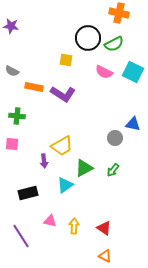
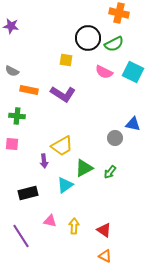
orange rectangle: moved 5 px left, 3 px down
green arrow: moved 3 px left, 2 px down
red triangle: moved 2 px down
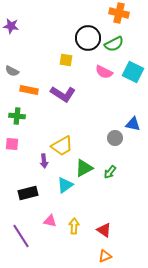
orange triangle: rotated 48 degrees counterclockwise
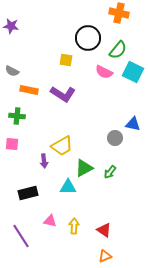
green semicircle: moved 4 px right, 6 px down; rotated 24 degrees counterclockwise
cyan triangle: moved 3 px right, 2 px down; rotated 36 degrees clockwise
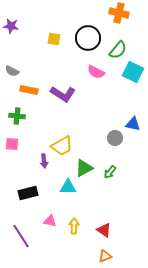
yellow square: moved 12 px left, 21 px up
pink semicircle: moved 8 px left
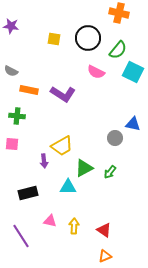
gray semicircle: moved 1 px left
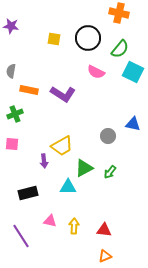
green semicircle: moved 2 px right, 1 px up
gray semicircle: rotated 72 degrees clockwise
green cross: moved 2 px left, 2 px up; rotated 28 degrees counterclockwise
gray circle: moved 7 px left, 2 px up
red triangle: rotated 28 degrees counterclockwise
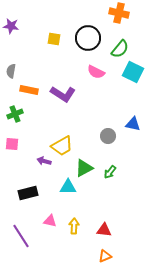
purple arrow: rotated 112 degrees clockwise
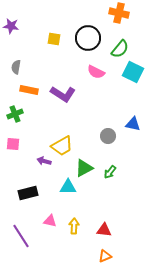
gray semicircle: moved 5 px right, 4 px up
pink square: moved 1 px right
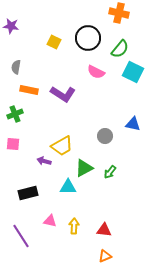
yellow square: moved 3 px down; rotated 16 degrees clockwise
gray circle: moved 3 px left
